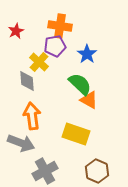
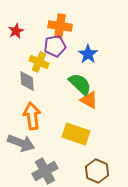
blue star: moved 1 px right
yellow cross: rotated 18 degrees counterclockwise
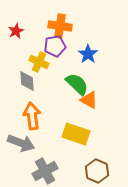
green semicircle: moved 3 px left
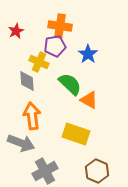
green semicircle: moved 7 px left
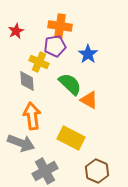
yellow rectangle: moved 5 px left, 4 px down; rotated 8 degrees clockwise
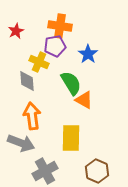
green semicircle: moved 1 px right, 1 px up; rotated 15 degrees clockwise
orange triangle: moved 5 px left
yellow rectangle: rotated 64 degrees clockwise
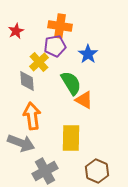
yellow cross: rotated 24 degrees clockwise
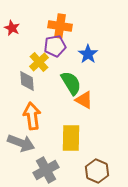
red star: moved 4 px left, 3 px up; rotated 21 degrees counterclockwise
gray cross: moved 1 px right, 1 px up
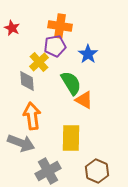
gray cross: moved 2 px right, 1 px down
